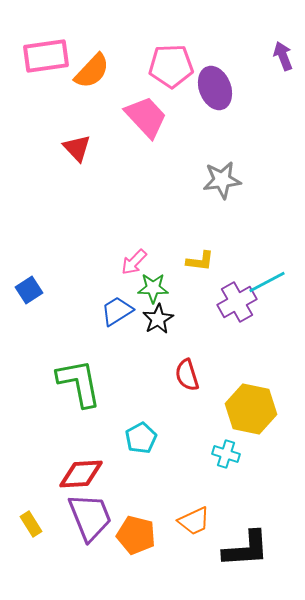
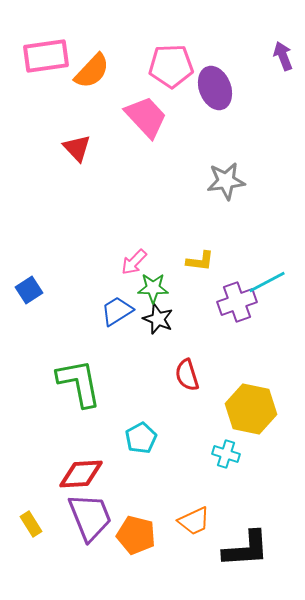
gray star: moved 4 px right, 1 px down
purple cross: rotated 9 degrees clockwise
black star: rotated 20 degrees counterclockwise
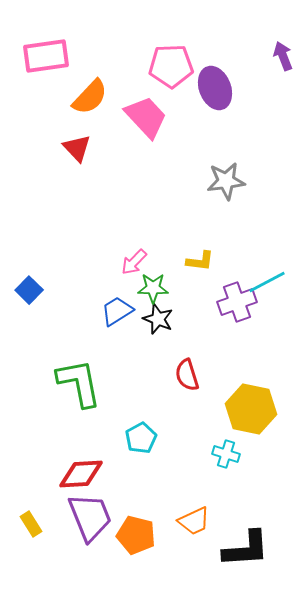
orange semicircle: moved 2 px left, 26 px down
blue square: rotated 12 degrees counterclockwise
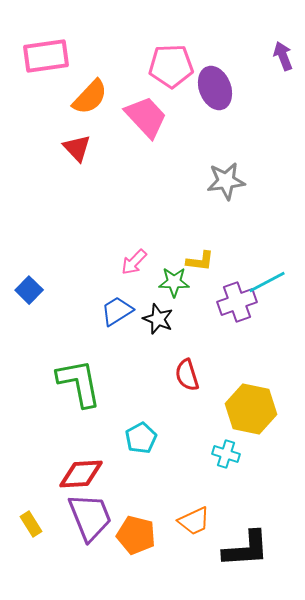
green star: moved 21 px right, 6 px up
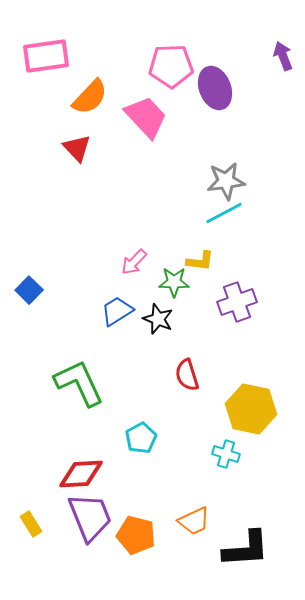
cyan line: moved 43 px left, 69 px up
green L-shape: rotated 14 degrees counterclockwise
